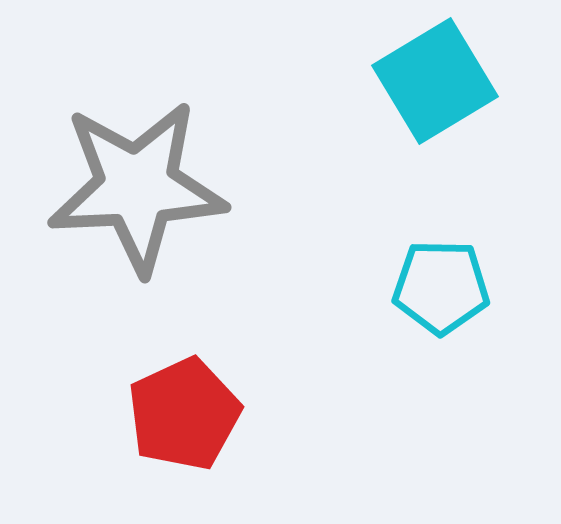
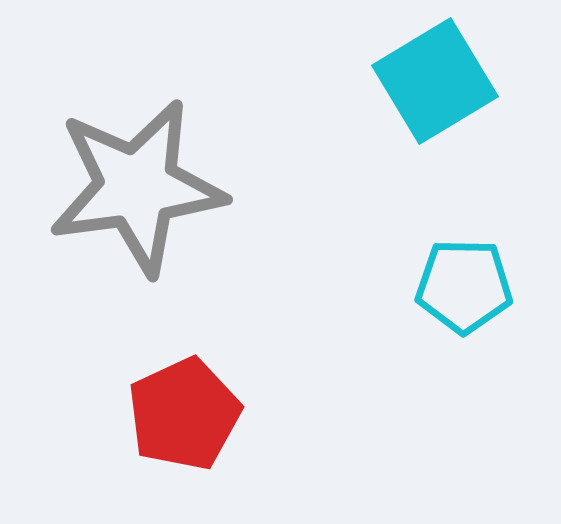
gray star: rotated 5 degrees counterclockwise
cyan pentagon: moved 23 px right, 1 px up
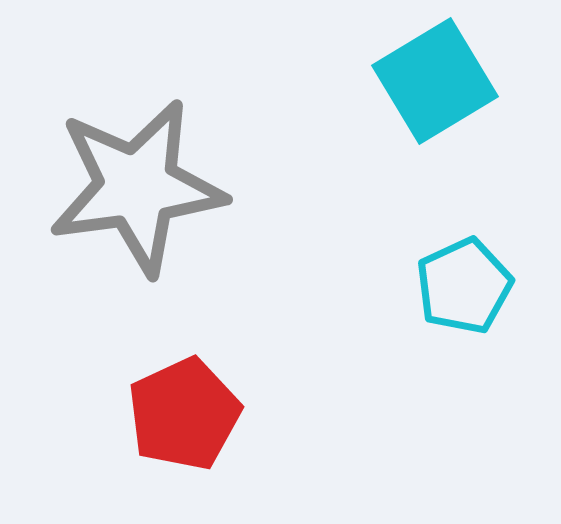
cyan pentagon: rotated 26 degrees counterclockwise
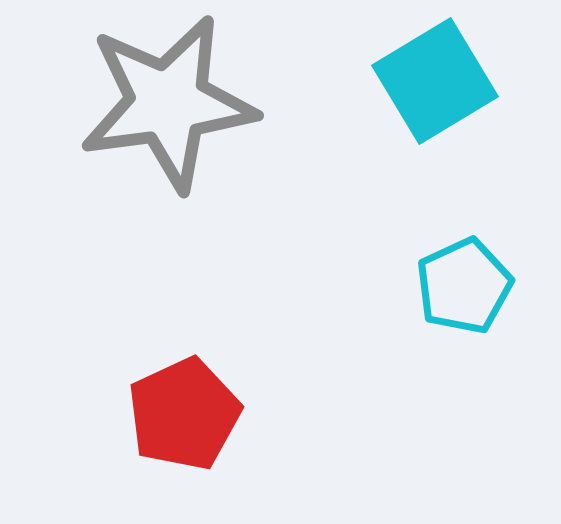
gray star: moved 31 px right, 84 px up
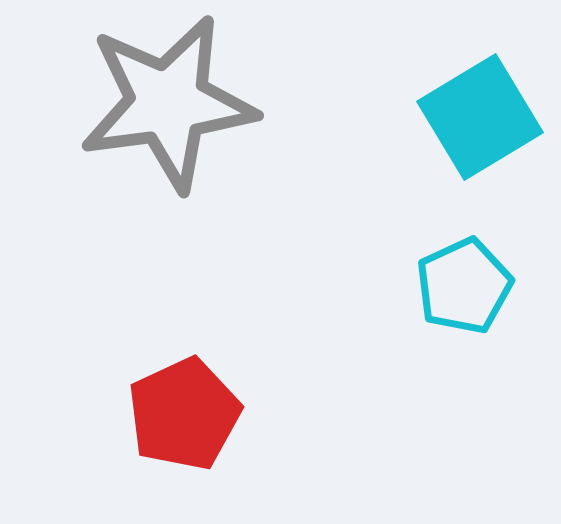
cyan square: moved 45 px right, 36 px down
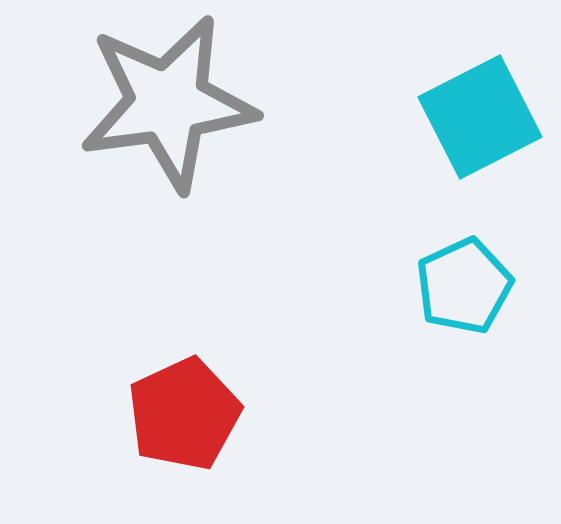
cyan square: rotated 4 degrees clockwise
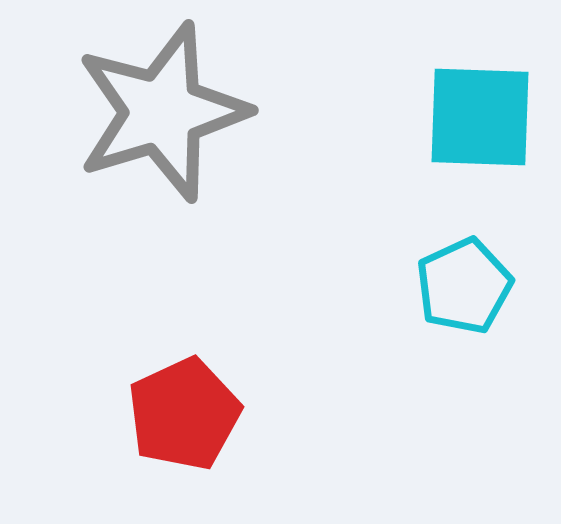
gray star: moved 6 px left, 9 px down; rotated 9 degrees counterclockwise
cyan square: rotated 29 degrees clockwise
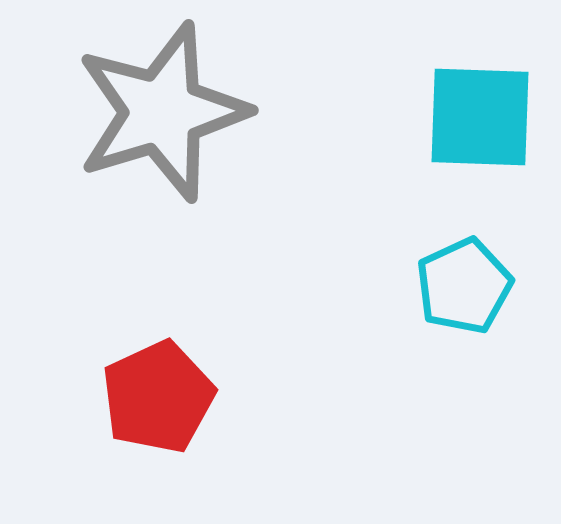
red pentagon: moved 26 px left, 17 px up
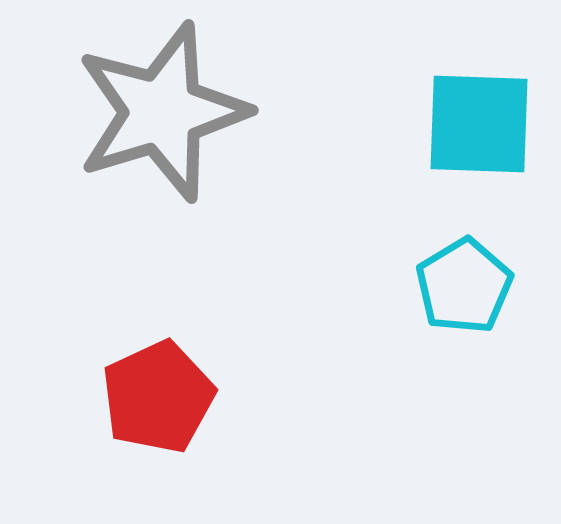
cyan square: moved 1 px left, 7 px down
cyan pentagon: rotated 6 degrees counterclockwise
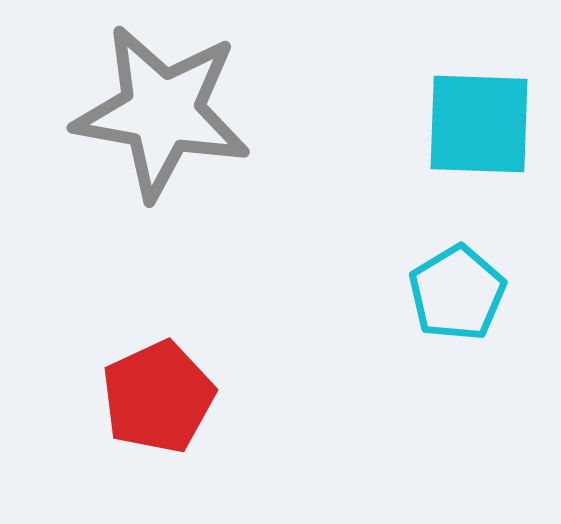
gray star: rotated 27 degrees clockwise
cyan pentagon: moved 7 px left, 7 px down
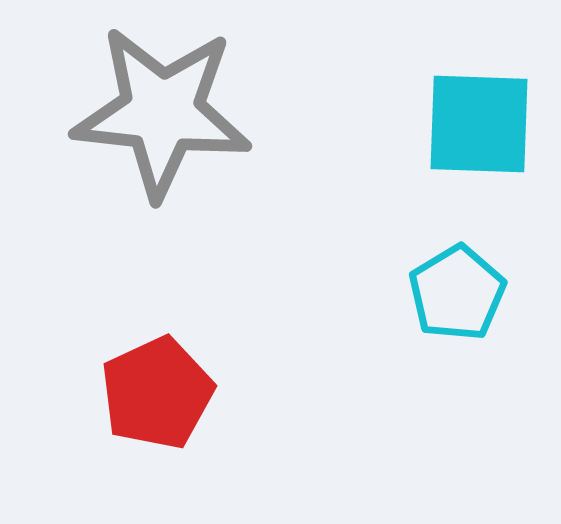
gray star: rotated 4 degrees counterclockwise
red pentagon: moved 1 px left, 4 px up
